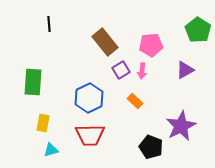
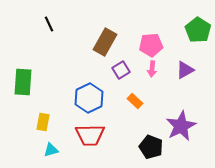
black line: rotated 21 degrees counterclockwise
brown rectangle: rotated 68 degrees clockwise
pink arrow: moved 10 px right, 2 px up
green rectangle: moved 10 px left
yellow rectangle: moved 1 px up
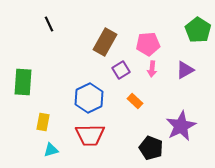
pink pentagon: moved 3 px left, 1 px up
black pentagon: moved 1 px down
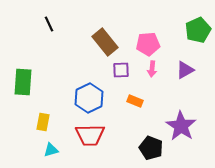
green pentagon: rotated 15 degrees clockwise
brown rectangle: rotated 68 degrees counterclockwise
purple square: rotated 30 degrees clockwise
orange rectangle: rotated 21 degrees counterclockwise
purple star: rotated 12 degrees counterclockwise
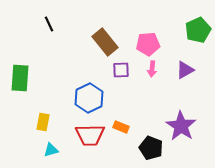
green rectangle: moved 3 px left, 4 px up
orange rectangle: moved 14 px left, 26 px down
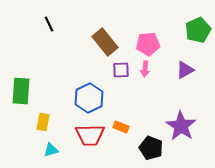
pink arrow: moved 7 px left
green rectangle: moved 1 px right, 13 px down
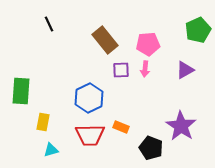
brown rectangle: moved 2 px up
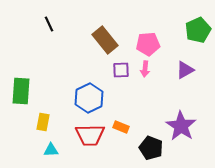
cyan triangle: rotated 14 degrees clockwise
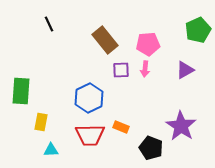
yellow rectangle: moved 2 px left
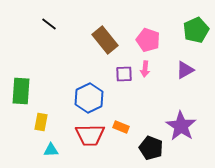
black line: rotated 28 degrees counterclockwise
green pentagon: moved 2 px left
pink pentagon: moved 4 px up; rotated 25 degrees clockwise
purple square: moved 3 px right, 4 px down
